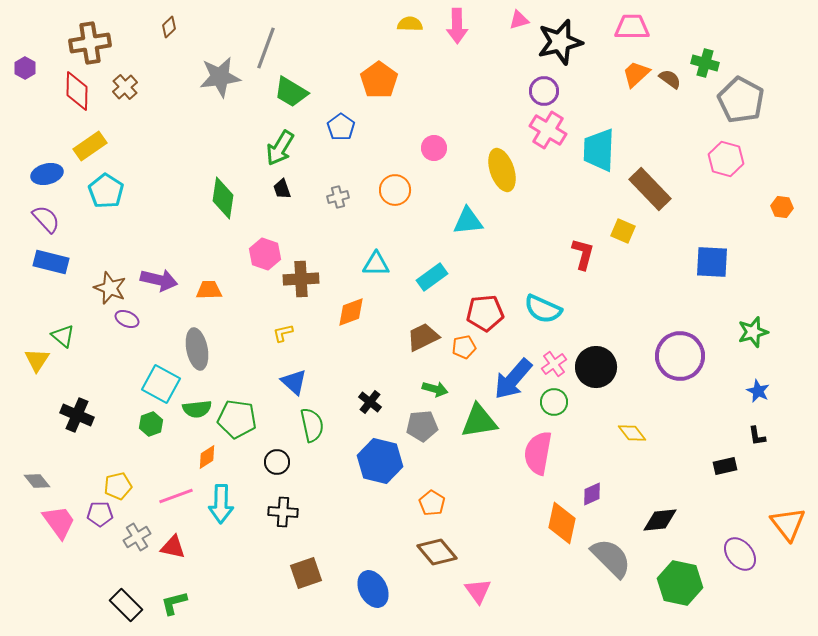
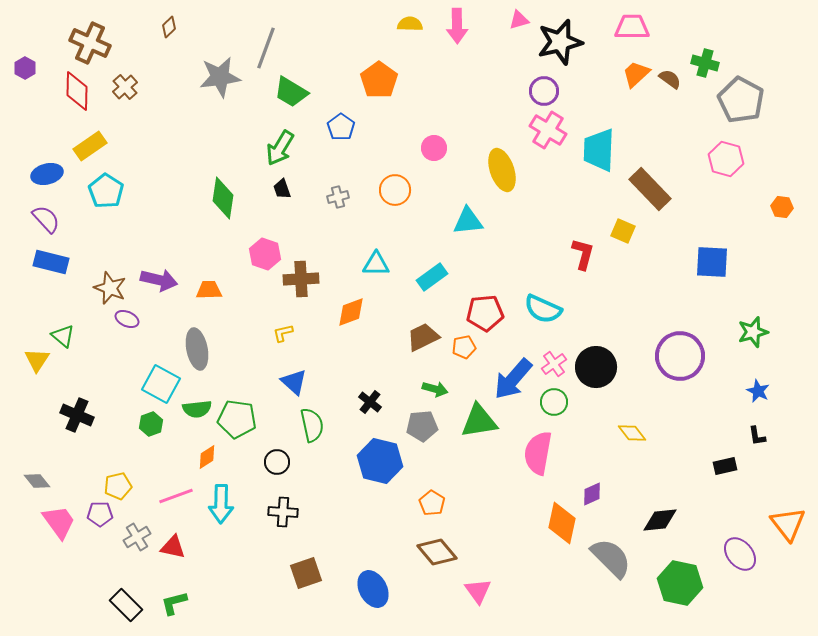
brown cross at (90, 43): rotated 33 degrees clockwise
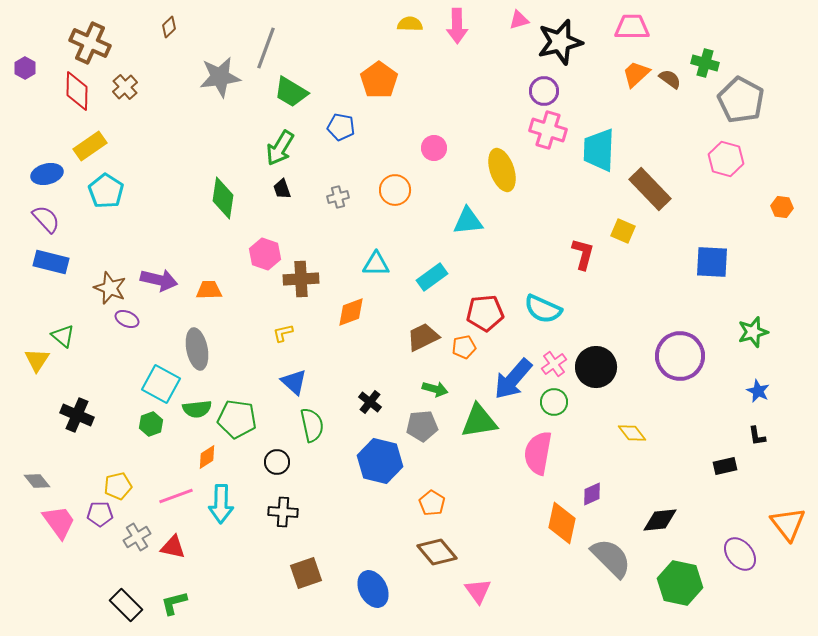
blue pentagon at (341, 127): rotated 24 degrees counterclockwise
pink cross at (548, 130): rotated 15 degrees counterclockwise
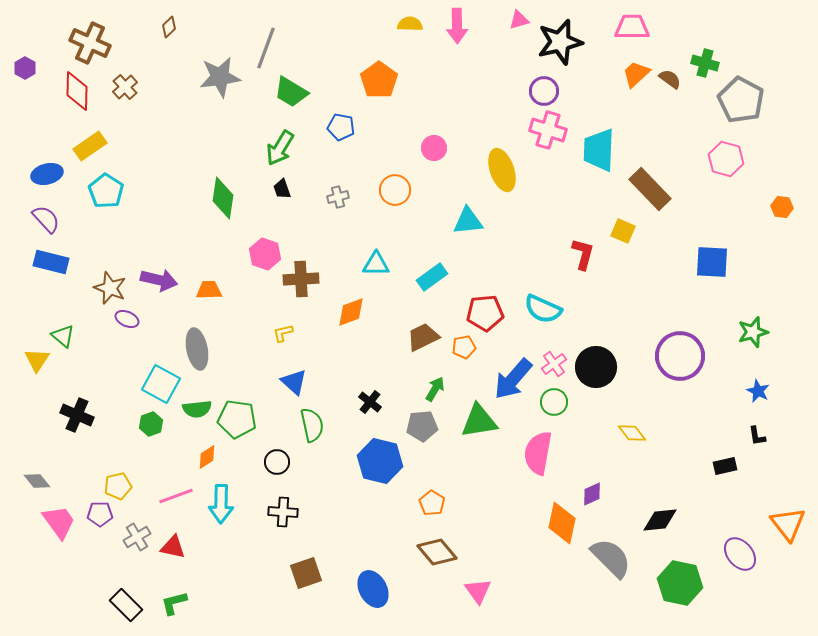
green arrow at (435, 389): rotated 75 degrees counterclockwise
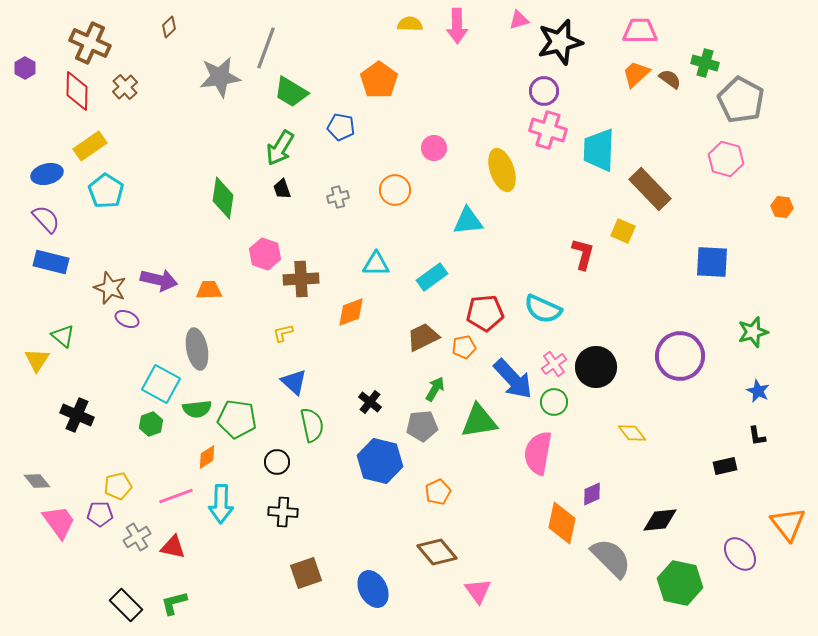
pink trapezoid at (632, 27): moved 8 px right, 4 px down
blue arrow at (513, 379): rotated 84 degrees counterclockwise
orange pentagon at (432, 503): moved 6 px right, 11 px up; rotated 15 degrees clockwise
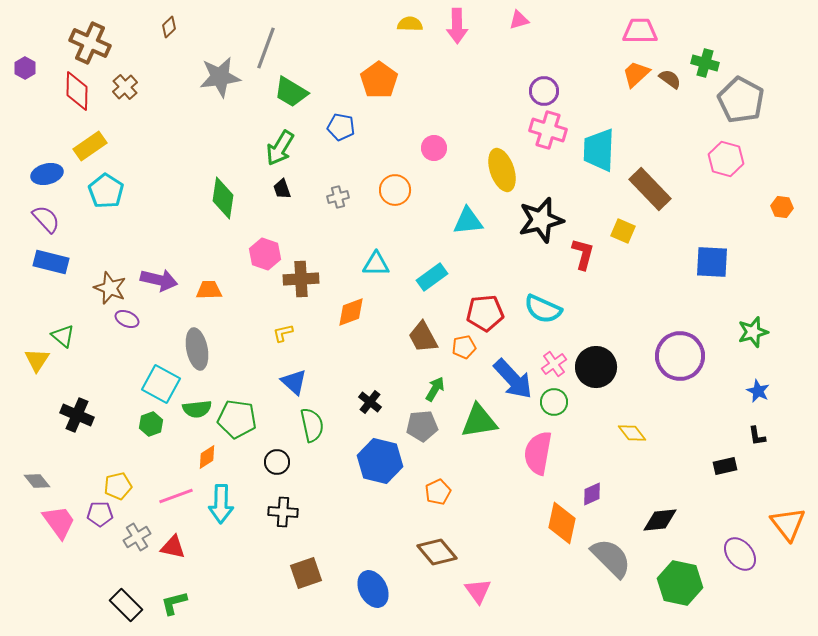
black star at (560, 42): moved 19 px left, 178 px down
brown trapezoid at (423, 337): rotated 92 degrees counterclockwise
